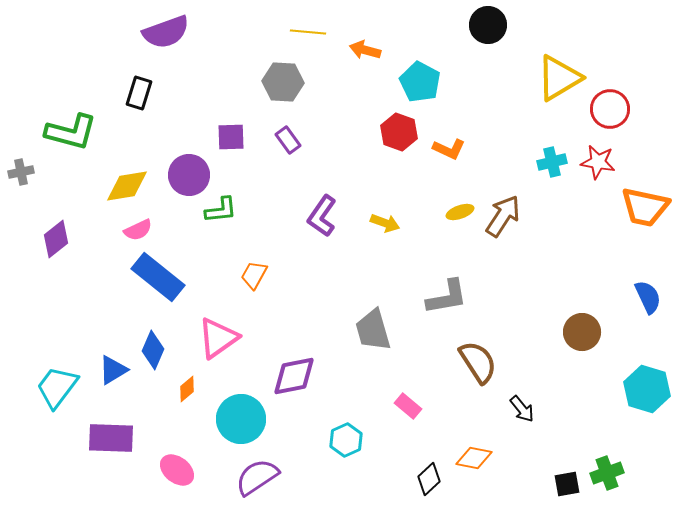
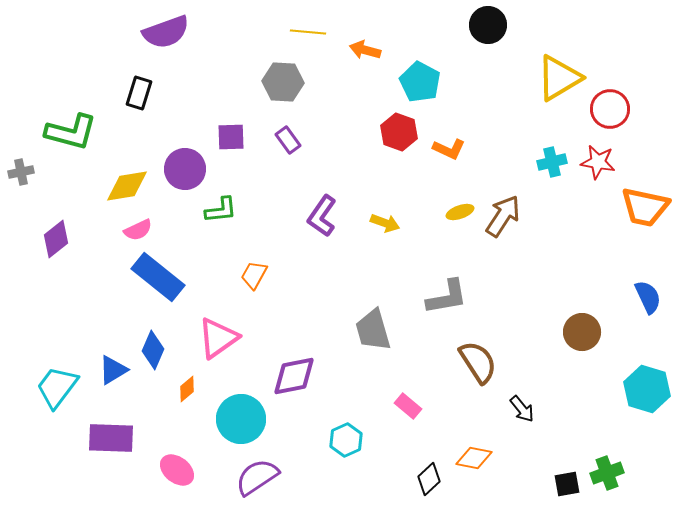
purple circle at (189, 175): moved 4 px left, 6 px up
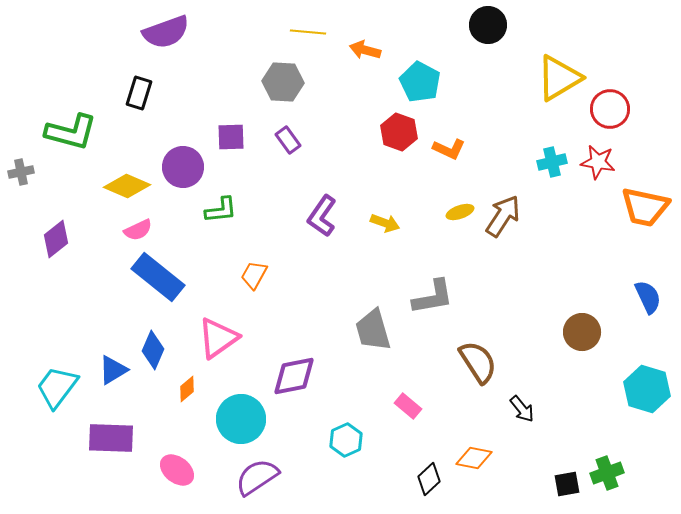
purple circle at (185, 169): moved 2 px left, 2 px up
yellow diamond at (127, 186): rotated 33 degrees clockwise
gray L-shape at (447, 297): moved 14 px left
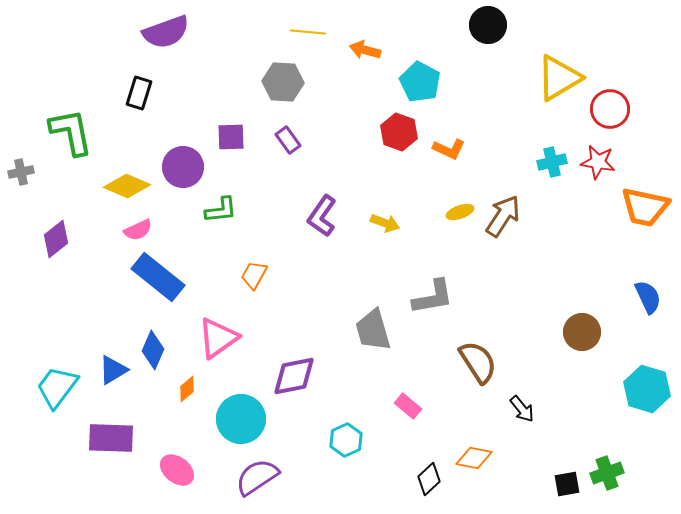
green L-shape at (71, 132): rotated 116 degrees counterclockwise
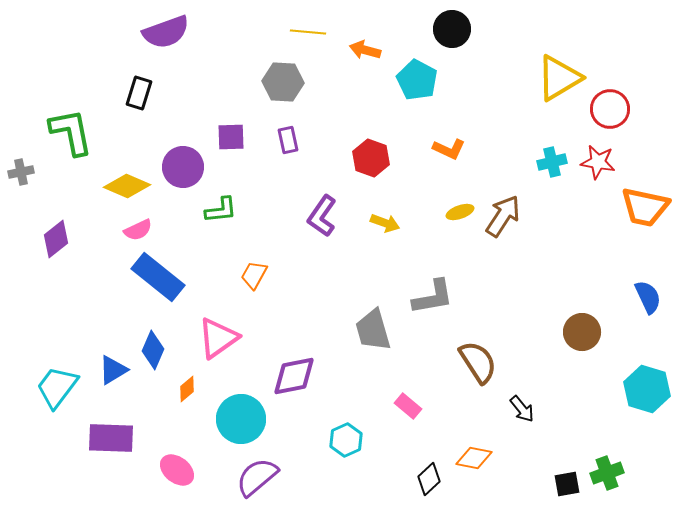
black circle at (488, 25): moved 36 px left, 4 px down
cyan pentagon at (420, 82): moved 3 px left, 2 px up
red hexagon at (399, 132): moved 28 px left, 26 px down
purple rectangle at (288, 140): rotated 24 degrees clockwise
purple semicircle at (257, 477): rotated 6 degrees counterclockwise
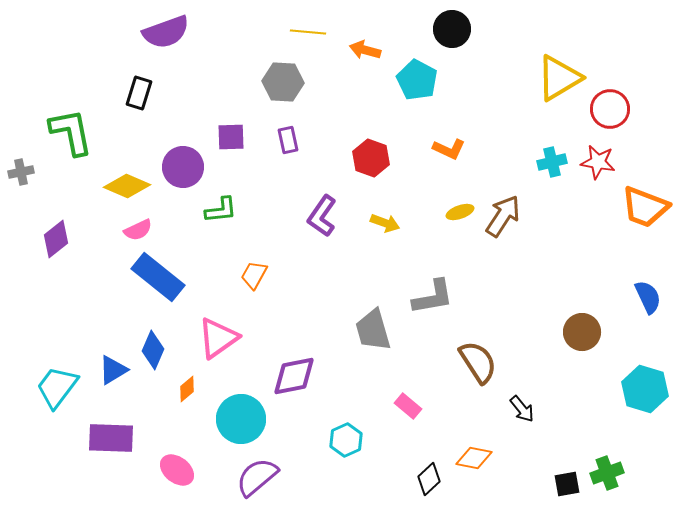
orange trapezoid at (645, 207): rotated 9 degrees clockwise
cyan hexagon at (647, 389): moved 2 px left
